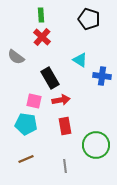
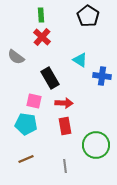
black pentagon: moved 1 px left, 3 px up; rotated 15 degrees clockwise
red arrow: moved 3 px right, 3 px down; rotated 12 degrees clockwise
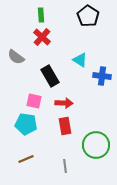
black rectangle: moved 2 px up
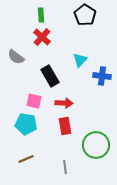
black pentagon: moved 3 px left, 1 px up
cyan triangle: rotated 42 degrees clockwise
gray line: moved 1 px down
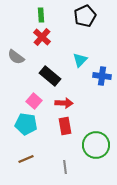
black pentagon: moved 1 px down; rotated 15 degrees clockwise
black rectangle: rotated 20 degrees counterclockwise
pink square: rotated 28 degrees clockwise
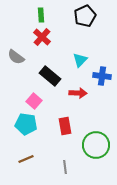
red arrow: moved 14 px right, 10 px up
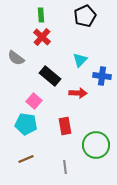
gray semicircle: moved 1 px down
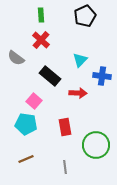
red cross: moved 1 px left, 3 px down
red rectangle: moved 1 px down
